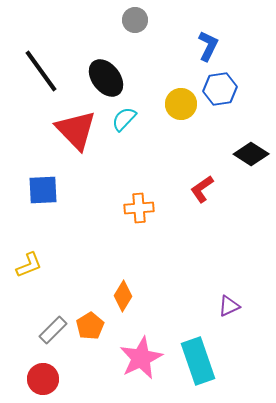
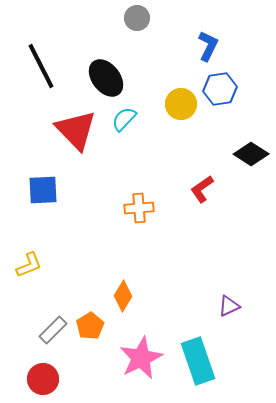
gray circle: moved 2 px right, 2 px up
black line: moved 5 px up; rotated 9 degrees clockwise
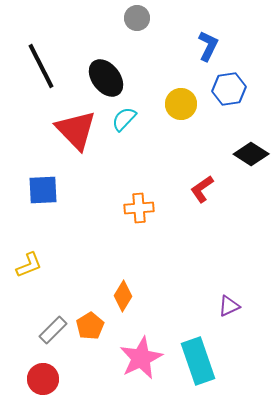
blue hexagon: moved 9 px right
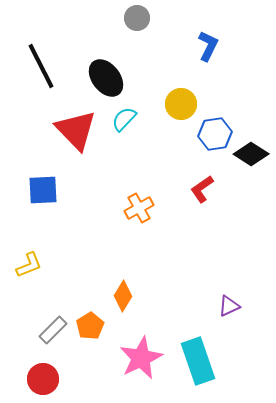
blue hexagon: moved 14 px left, 45 px down
orange cross: rotated 24 degrees counterclockwise
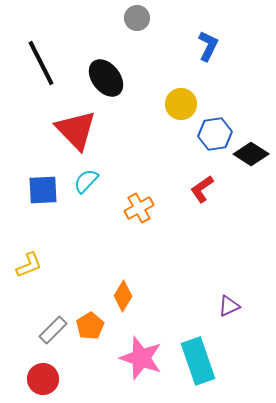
black line: moved 3 px up
cyan semicircle: moved 38 px left, 62 px down
pink star: rotated 27 degrees counterclockwise
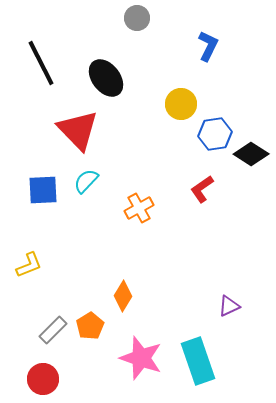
red triangle: moved 2 px right
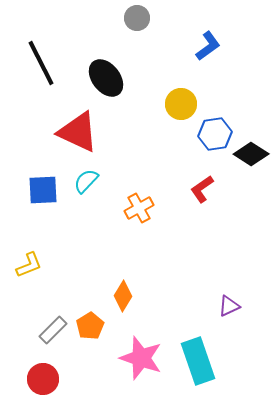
blue L-shape: rotated 28 degrees clockwise
red triangle: moved 2 px down; rotated 21 degrees counterclockwise
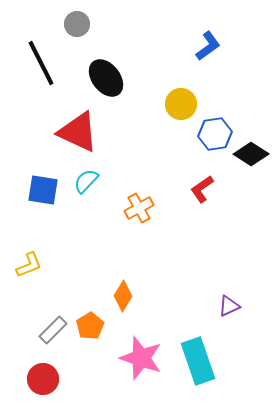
gray circle: moved 60 px left, 6 px down
blue square: rotated 12 degrees clockwise
